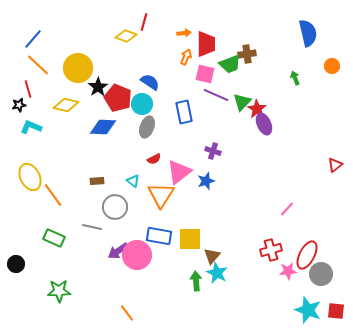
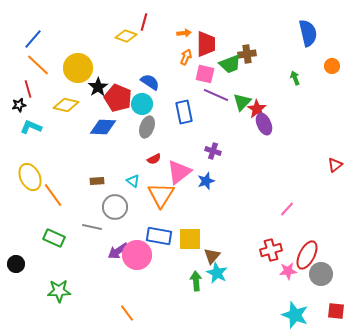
cyan star at (308, 310): moved 13 px left, 5 px down
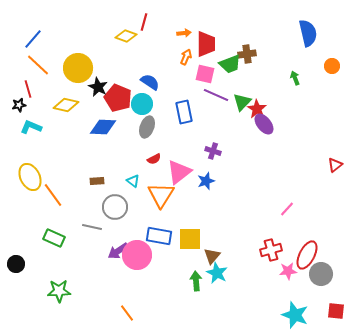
black star at (98, 87): rotated 12 degrees counterclockwise
purple ellipse at (264, 124): rotated 15 degrees counterclockwise
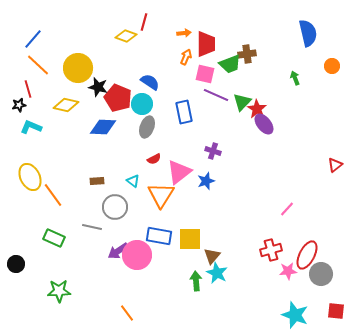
black star at (98, 87): rotated 12 degrees counterclockwise
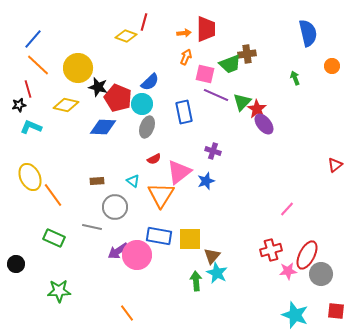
red trapezoid at (206, 44): moved 15 px up
blue semicircle at (150, 82): rotated 102 degrees clockwise
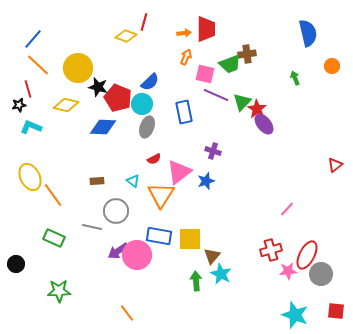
gray circle at (115, 207): moved 1 px right, 4 px down
cyan star at (217, 273): moved 4 px right, 1 px down
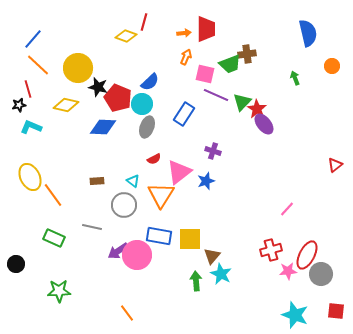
blue rectangle at (184, 112): moved 2 px down; rotated 45 degrees clockwise
gray circle at (116, 211): moved 8 px right, 6 px up
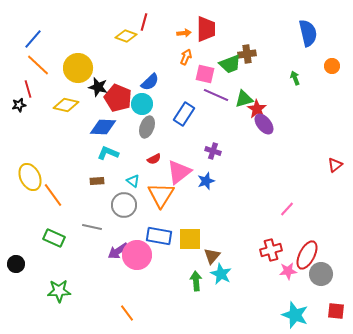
green triangle at (242, 102): moved 2 px right, 3 px up; rotated 30 degrees clockwise
cyan L-shape at (31, 127): moved 77 px right, 26 px down
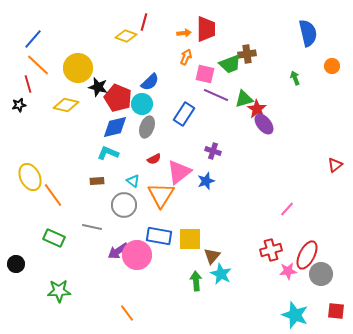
red line at (28, 89): moved 5 px up
blue diamond at (103, 127): moved 12 px right; rotated 16 degrees counterclockwise
